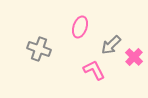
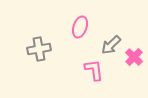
gray cross: rotated 30 degrees counterclockwise
pink L-shape: rotated 20 degrees clockwise
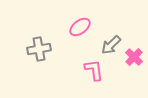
pink ellipse: rotated 35 degrees clockwise
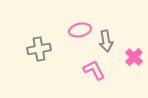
pink ellipse: moved 3 px down; rotated 25 degrees clockwise
gray arrow: moved 5 px left, 4 px up; rotated 55 degrees counterclockwise
pink L-shape: rotated 20 degrees counterclockwise
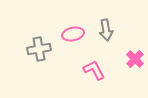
pink ellipse: moved 7 px left, 4 px down
gray arrow: moved 11 px up
pink cross: moved 1 px right, 2 px down
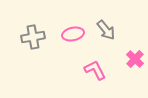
gray arrow: rotated 30 degrees counterclockwise
gray cross: moved 6 px left, 12 px up
pink L-shape: moved 1 px right
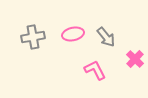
gray arrow: moved 7 px down
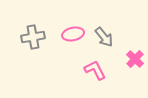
gray arrow: moved 2 px left
